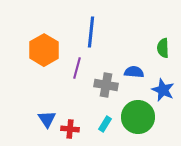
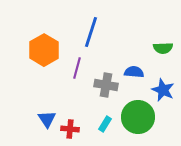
blue line: rotated 12 degrees clockwise
green semicircle: rotated 90 degrees counterclockwise
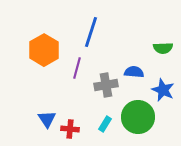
gray cross: rotated 20 degrees counterclockwise
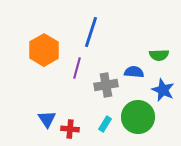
green semicircle: moved 4 px left, 7 px down
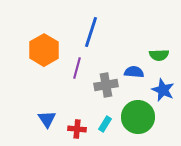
red cross: moved 7 px right
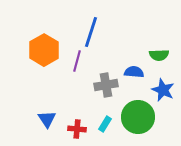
purple line: moved 7 px up
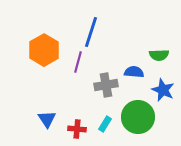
purple line: moved 1 px right, 1 px down
